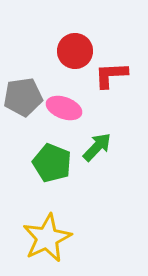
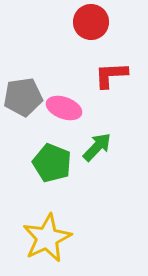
red circle: moved 16 px right, 29 px up
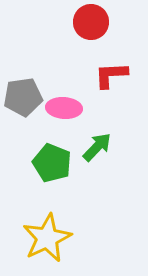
pink ellipse: rotated 16 degrees counterclockwise
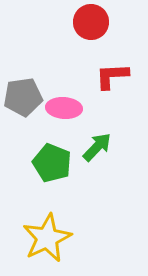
red L-shape: moved 1 px right, 1 px down
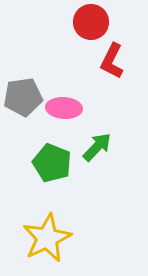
red L-shape: moved 15 px up; rotated 60 degrees counterclockwise
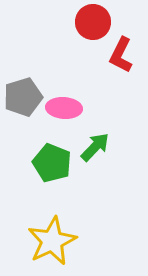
red circle: moved 2 px right
red L-shape: moved 9 px right, 6 px up
gray pentagon: rotated 9 degrees counterclockwise
green arrow: moved 2 px left
yellow star: moved 5 px right, 3 px down
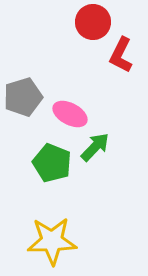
pink ellipse: moved 6 px right, 6 px down; rotated 24 degrees clockwise
yellow star: rotated 24 degrees clockwise
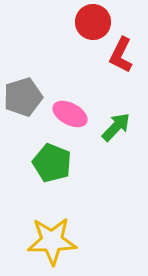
green arrow: moved 21 px right, 20 px up
